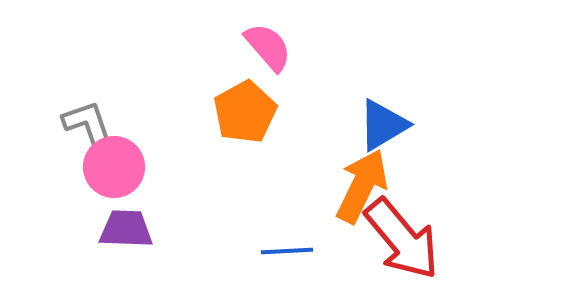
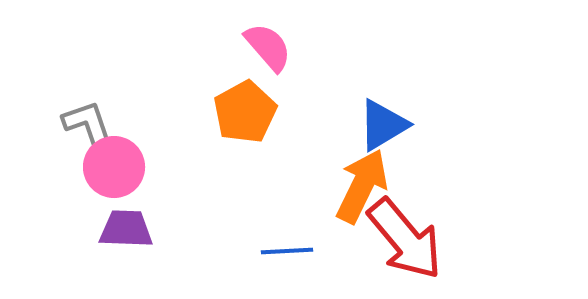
red arrow: moved 3 px right
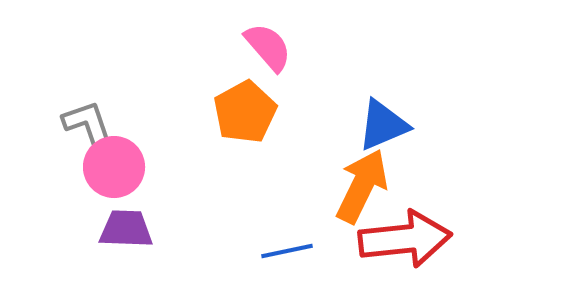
blue triangle: rotated 8 degrees clockwise
red arrow: rotated 56 degrees counterclockwise
blue line: rotated 9 degrees counterclockwise
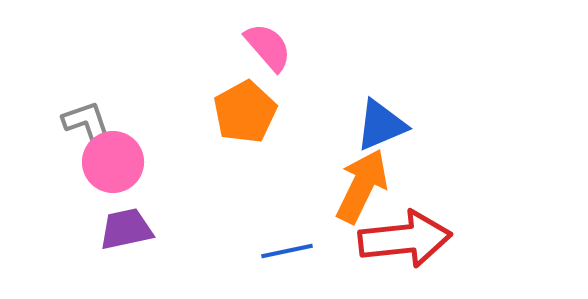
blue triangle: moved 2 px left
pink circle: moved 1 px left, 5 px up
purple trapezoid: rotated 14 degrees counterclockwise
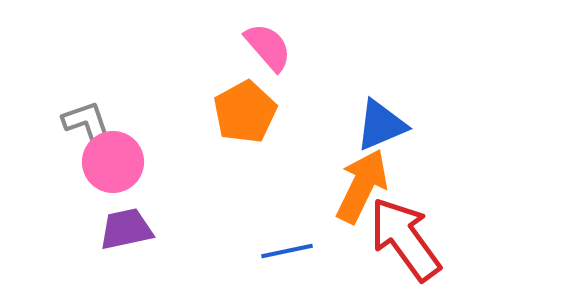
red arrow: rotated 120 degrees counterclockwise
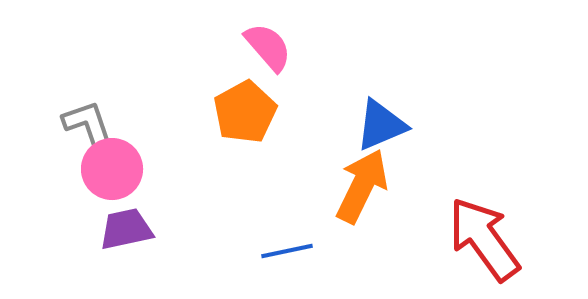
pink circle: moved 1 px left, 7 px down
red arrow: moved 79 px right
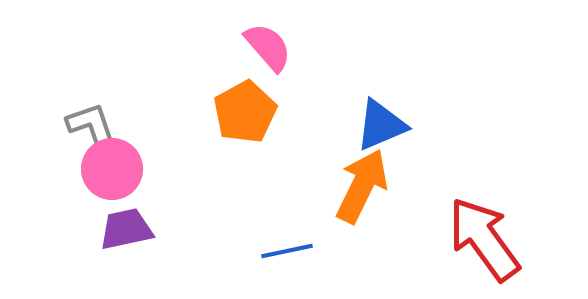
gray L-shape: moved 4 px right, 2 px down
